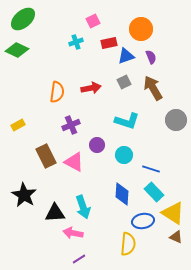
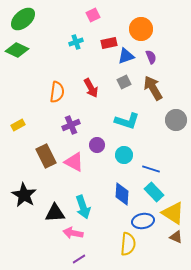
pink square: moved 6 px up
red arrow: rotated 72 degrees clockwise
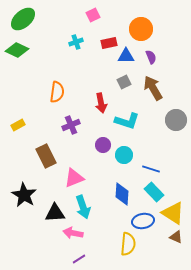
blue triangle: rotated 18 degrees clockwise
red arrow: moved 10 px right, 15 px down; rotated 18 degrees clockwise
purple circle: moved 6 px right
pink triangle: moved 16 px down; rotated 50 degrees counterclockwise
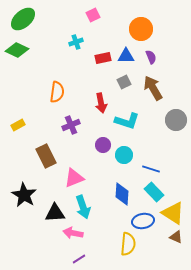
red rectangle: moved 6 px left, 15 px down
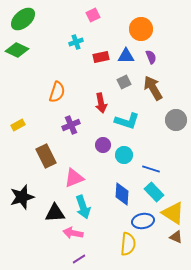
red rectangle: moved 2 px left, 1 px up
orange semicircle: rotated 10 degrees clockwise
black star: moved 2 px left, 2 px down; rotated 25 degrees clockwise
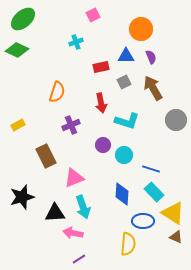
red rectangle: moved 10 px down
blue ellipse: rotated 10 degrees clockwise
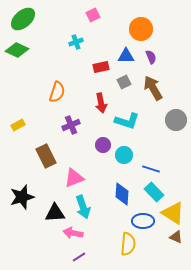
purple line: moved 2 px up
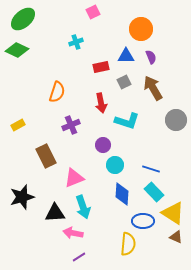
pink square: moved 3 px up
cyan circle: moved 9 px left, 10 px down
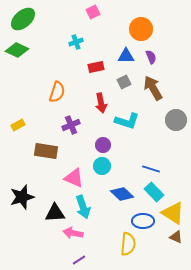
red rectangle: moved 5 px left
brown rectangle: moved 5 px up; rotated 55 degrees counterclockwise
cyan circle: moved 13 px left, 1 px down
pink triangle: rotated 45 degrees clockwise
blue diamond: rotated 50 degrees counterclockwise
purple line: moved 3 px down
